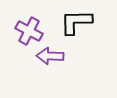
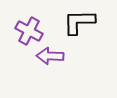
black L-shape: moved 3 px right
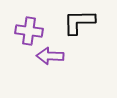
purple cross: rotated 20 degrees counterclockwise
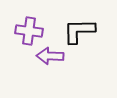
black L-shape: moved 9 px down
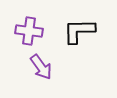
purple arrow: moved 9 px left, 11 px down; rotated 128 degrees counterclockwise
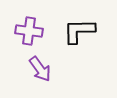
purple arrow: moved 1 px left, 2 px down
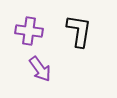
black L-shape: rotated 100 degrees clockwise
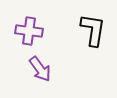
black L-shape: moved 14 px right, 1 px up
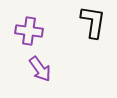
black L-shape: moved 8 px up
